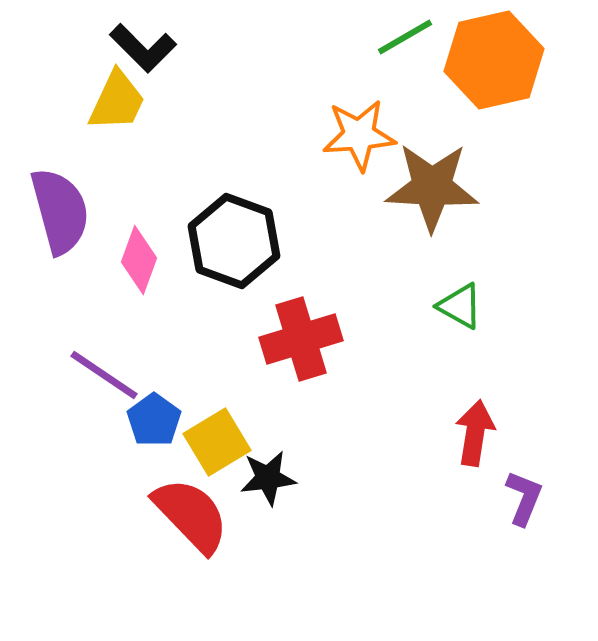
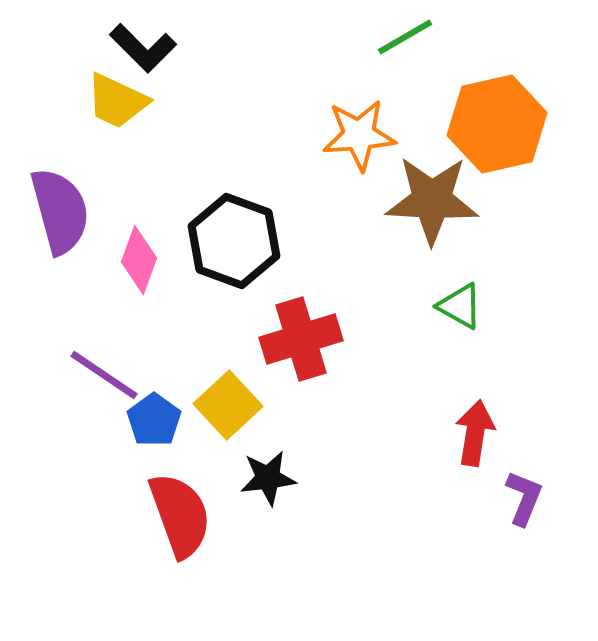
orange hexagon: moved 3 px right, 64 px down
yellow trapezoid: rotated 90 degrees clockwise
brown star: moved 13 px down
yellow square: moved 11 px right, 37 px up; rotated 12 degrees counterclockwise
red semicircle: moved 11 px left; rotated 24 degrees clockwise
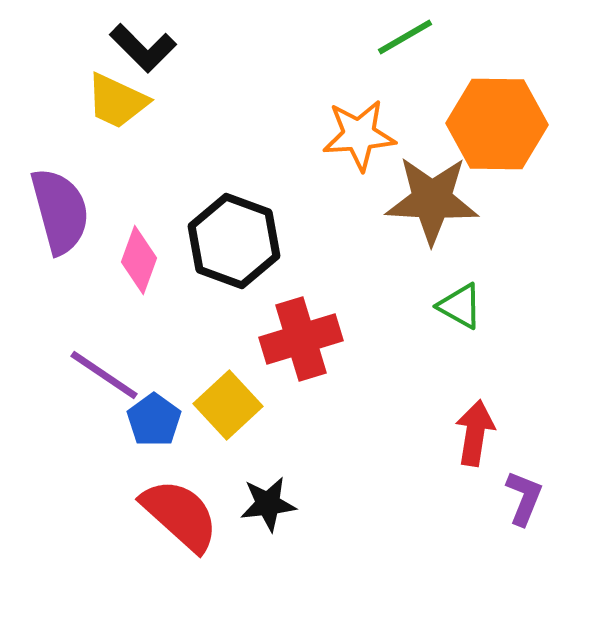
orange hexagon: rotated 14 degrees clockwise
black star: moved 26 px down
red semicircle: rotated 28 degrees counterclockwise
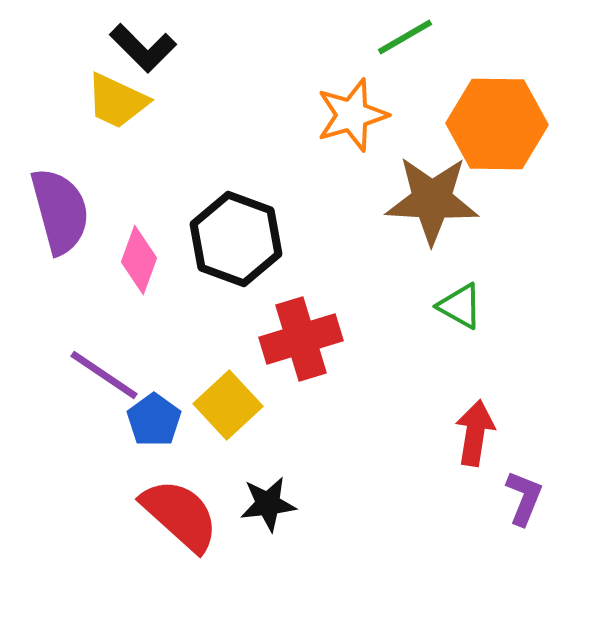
orange star: moved 7 px left, 20 px up; rotated 12 degrees counterclockwise
black hexagon: moved 2 px right, 2 px up
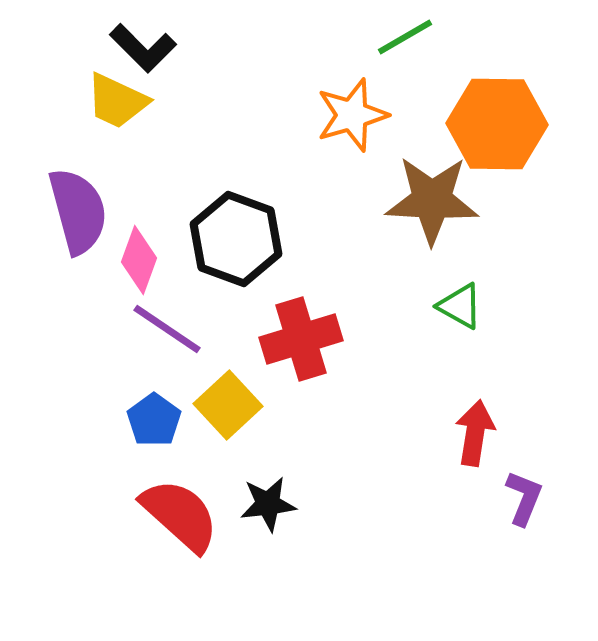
purple semicircle: moved 18 px right
purple line: moved 63 px right, 46 px up
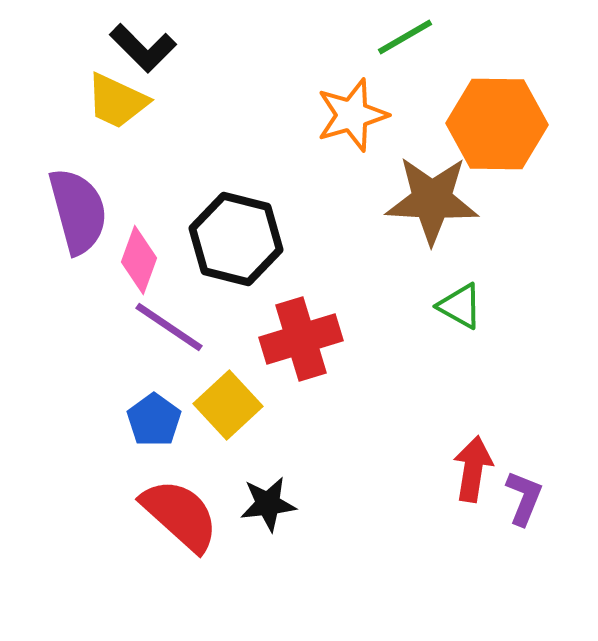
black hexagon: rotated 6 degrees counterclockwise
purple line: moved 2 px right, 2 px up
red arrow: moved 2 px left, 36 px down
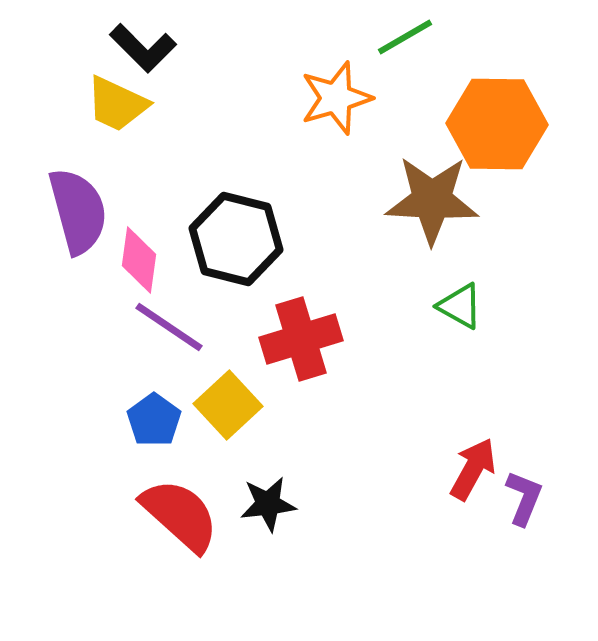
yellow trapezoid: moved 3 px down
orange star: moved 16 px left, 17 px up
pink diamond: rotated 12 degrees counterclockwise
red arrow: rotated 20 degrees clockwise
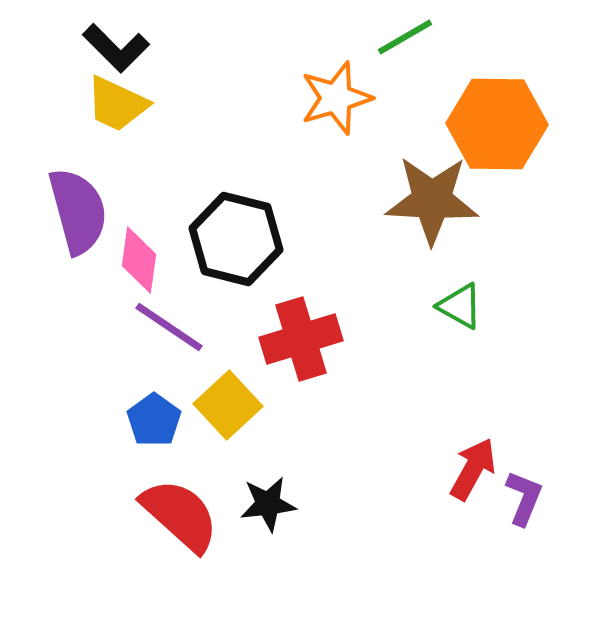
black L-shape: moved 27 px left
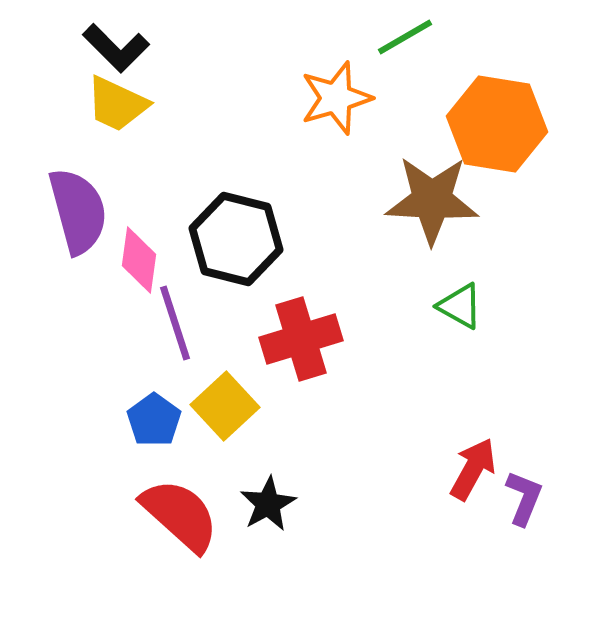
orange hexagon: rotated 8 degrees clockwise
purple line: moved 6 px right, 4 px up; rotated 38 degrees clockwise
yellow square: moved 3 px left, 1 px down
black star: rotated 22 degrees counterclockwise
